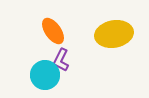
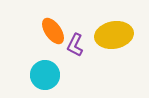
yellow ellipse: moved 1 px down
purple L-shape: moved 14 px right, 15 px up
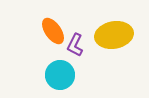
cyan circle: moved 15 px right
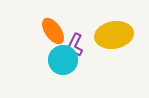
cyan circle: moved 3 px right, 15 px up
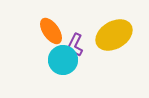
orange ellipse: moved 2 px left
yellow ellipse: rotated 21 degrees counterclockwise
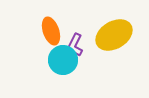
orange ellipse: rotated 16 degrees clockwise
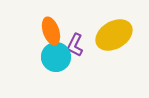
cyan circle: moved 7 px left, 3 px up
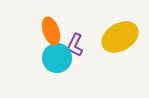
yellow ellipse: moved 6 px right, 2 px down
cyan circle: moved 1 px right, 1 px down
